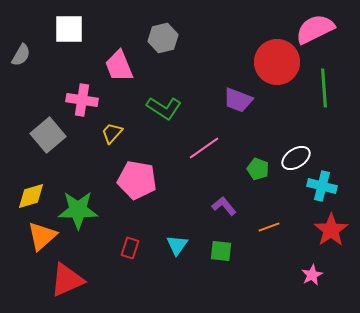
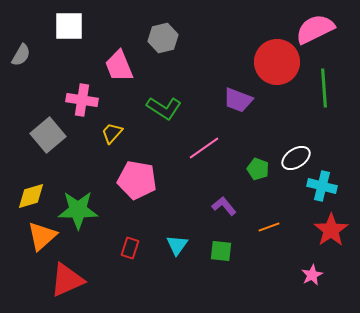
white square: moved 3 px up
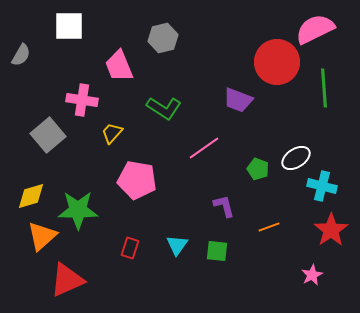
purple L-shape: rotated 25 degrees clockwise
green square: moved 4 px left
